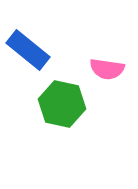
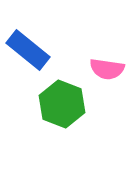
green hexagon: rotated 9 degrees clockwise
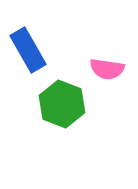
blue rectangle: rotated 21 degrees clockwise
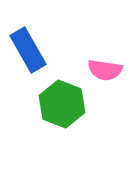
pink semicircle: moved 2 px left, 1 px down
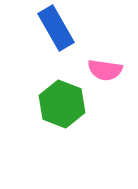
blue rectangle: moved 28 px right, 22 px up
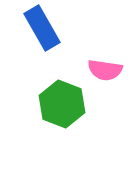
blue rectangle: moved 14 px left
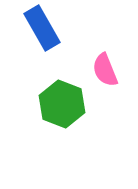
pink semicircle: rotated 60 degrees clockwise
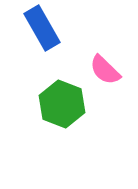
pink semicircle: rotated 24 degrees counterclockwise
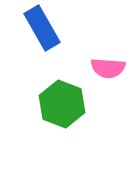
pink semicircle: moved 3 px right, 2 px up; rotated 40 degrees counterclockwise
